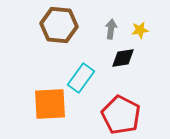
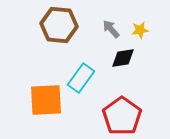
gray arrow: rotated 48 degrees counterclockwise
orange square: moved 4 px left, 4 px up
red pentagon: moved 1 px right, 1 px down; rotated 9 degrees clockwise
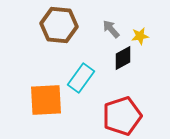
yellow star: moved 6 px down
black diamond: rotated 20 degrees counterclockwise
red pentagon: rotated 18 degrees clockwise
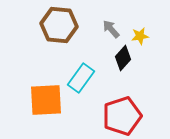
black diamond: rotated 20 degrees counterclockwise
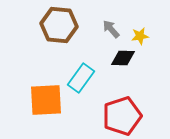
black diamond: rotated 50 degrees clockwise
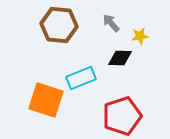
gray arrow: moved 6 px up
black diamond: moved 3 px left
cyan rectangle: rotated 32 degrees clockwise
orange square: rotated 21 degrees clockwise
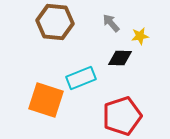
brown hexagon: moved 4 px left, 3 px up
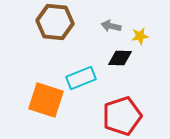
gray arrow: moved 3 px down; rotated 36 degrees counterclockwise
